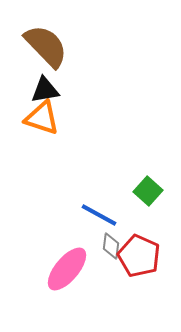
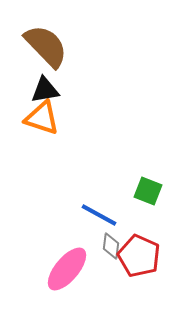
green square: rotated 20 degrees counterclockwise
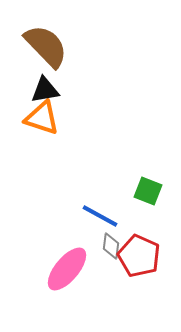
blue line: moved 1 px right, 1 px down
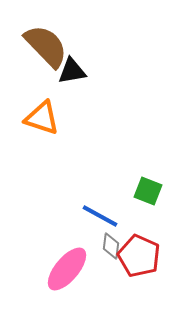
black triangle: moved 27 px right, 19 px up
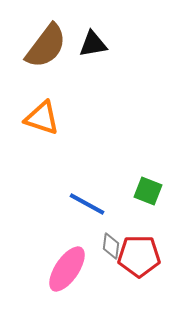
brown semicircle: rotated 81 degrees clockwise
black triangle: moved 21 px right, 27 px up
blue line: moved 13 px left, 12 px up
red pentagon: rotated 24 degrees counterclockwise
pink ellipse: rotated 6 degrees counterclockwise
